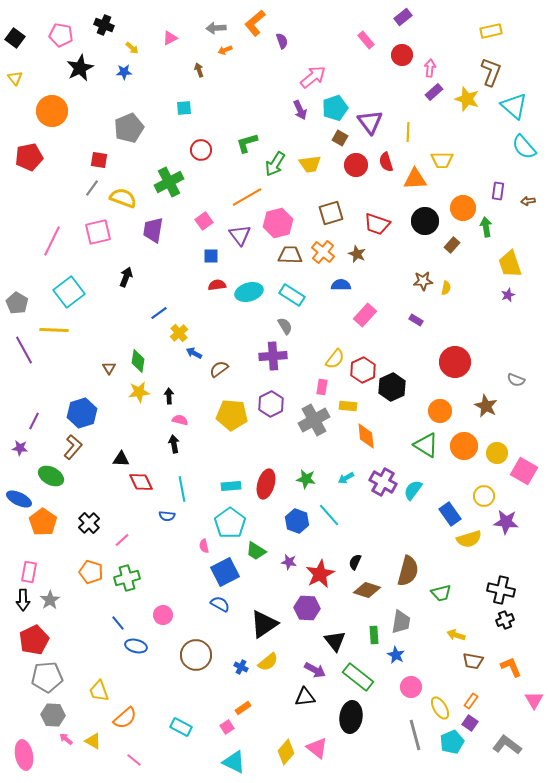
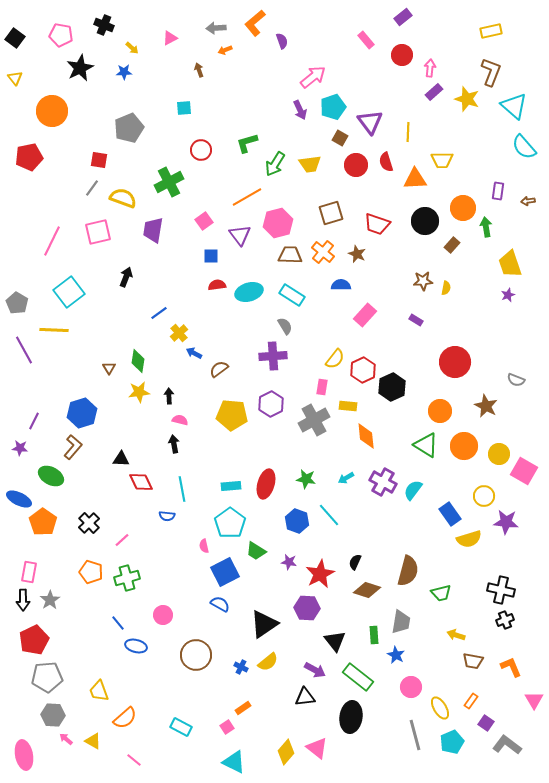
cyan pentagon at (335, 108): moved 2 px left, 1 px up
yellow circle at (497, 453): moved 2 px right, 1 px down
purple square at (470, 723): moved 16 px right
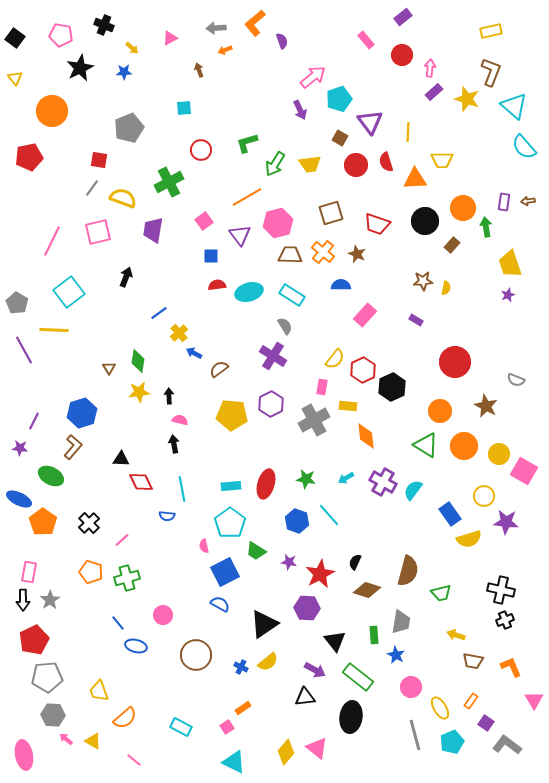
cyan pentagon at (333, 107): moved 6 px right, 8 px up
purple rectangle at (498, 191): moved 6 px right, 11 px down
purple cross at (273, 356): rotated 36 degrees clockwise
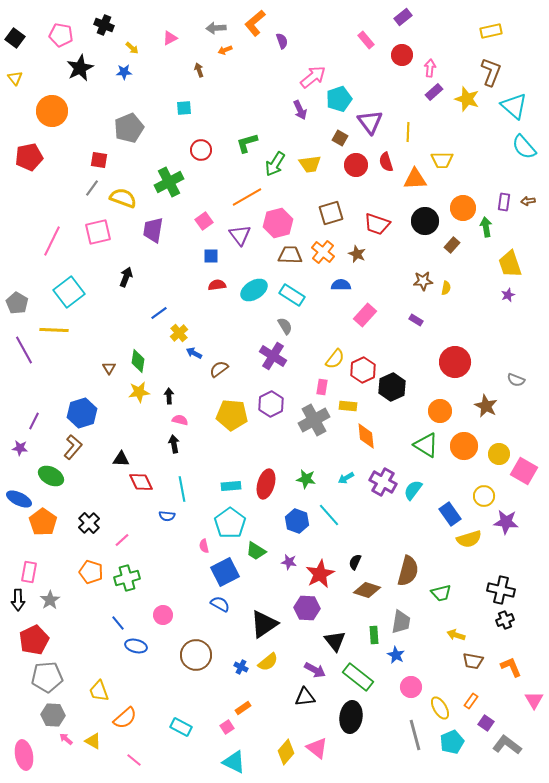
cyan ellipse at (249, 292): moved 5 px right, 2 px up; rotated 16 degrees counterclockwise
black arrow at (23, 600): moved 5 px left
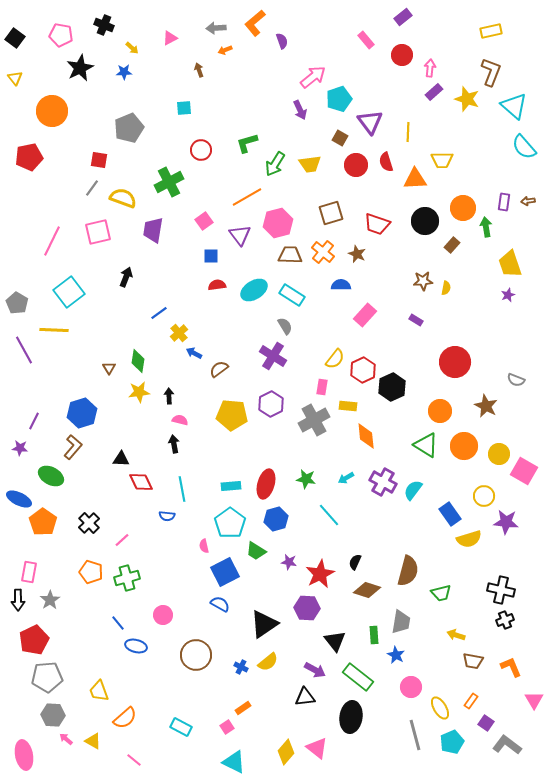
blue hexagon at (297, 521): moved 21 px left, 2 px up; rotated 25 degrees clockwise
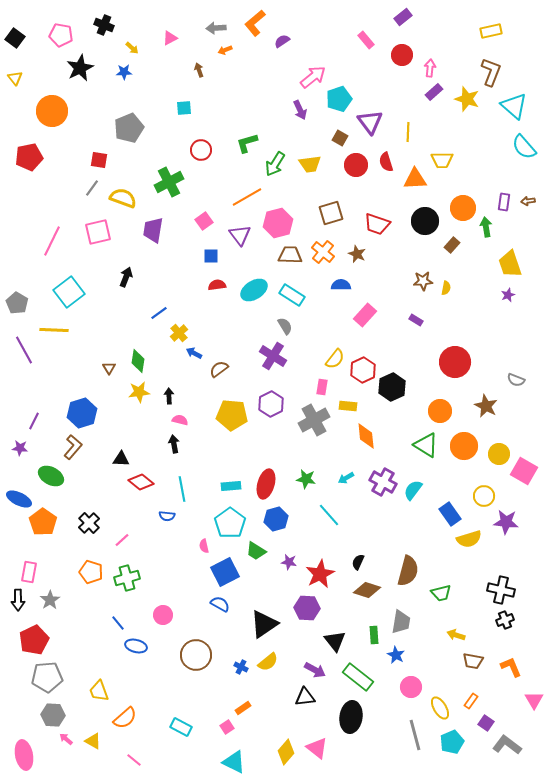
purple semicircle at (282, 41): rotated 105 degrees counterclockwise
red diamond at (141, 482): rotated 25 degrees counterclockwise
black semicircle at (355, 562): moved 3 px right
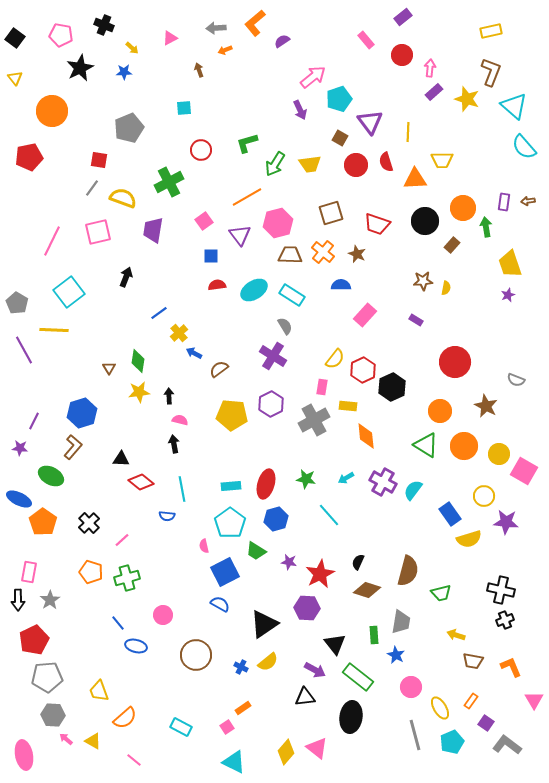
black triangle at (335, 641): moved 3 px down
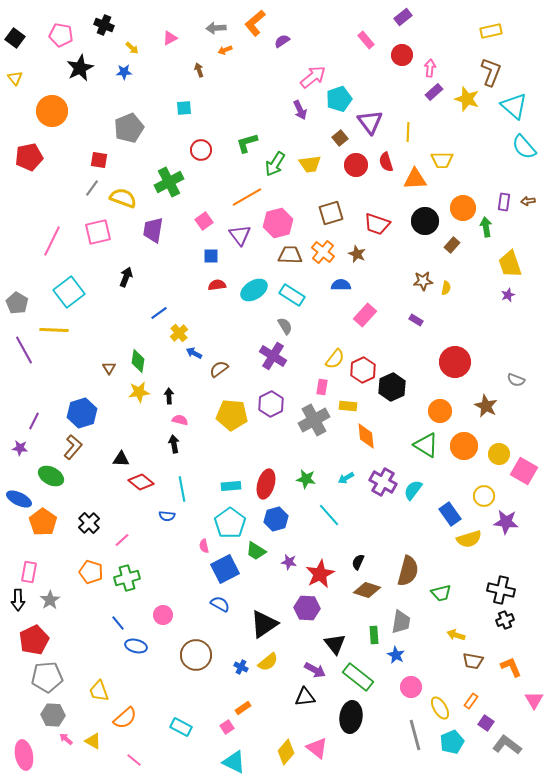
brown square at (340, 138): rotated 21 degrees clockwise
blue square at (225, 572): moved 3 px up
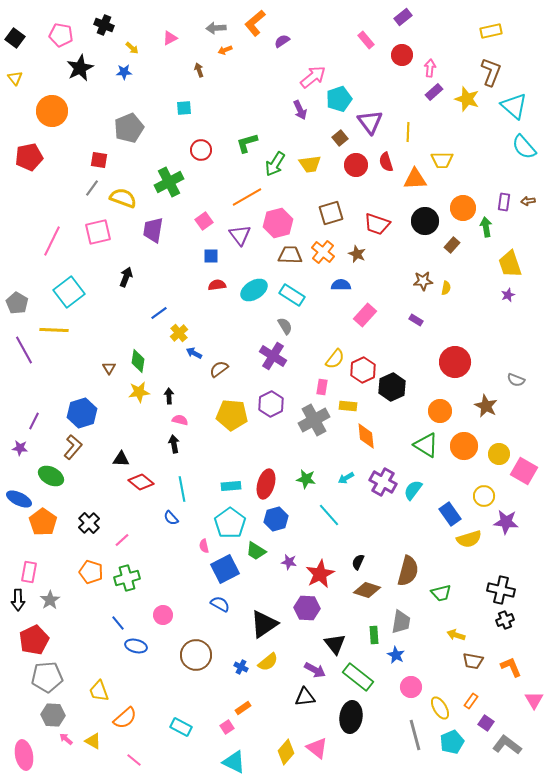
blue semicircle at (167, 516): moved 4 px right, 2 px down; rotated 42 degrees clockwise
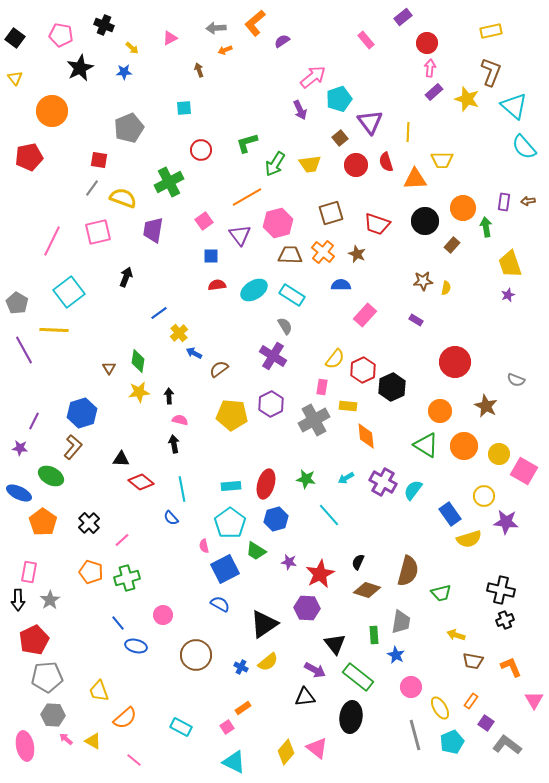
red circle at (402, 55): moved 25 px right, 12 px up
blue ellipse at (19, 499): moved 6 px up
pink ellipse at (24, 755): moved 1 px right, 9 px up
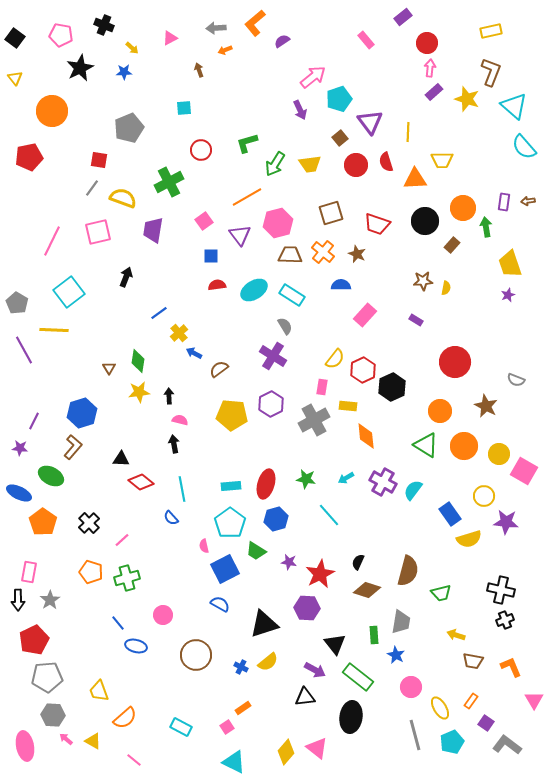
black triangle at (264, 624): rotated 16 degrees clockwise
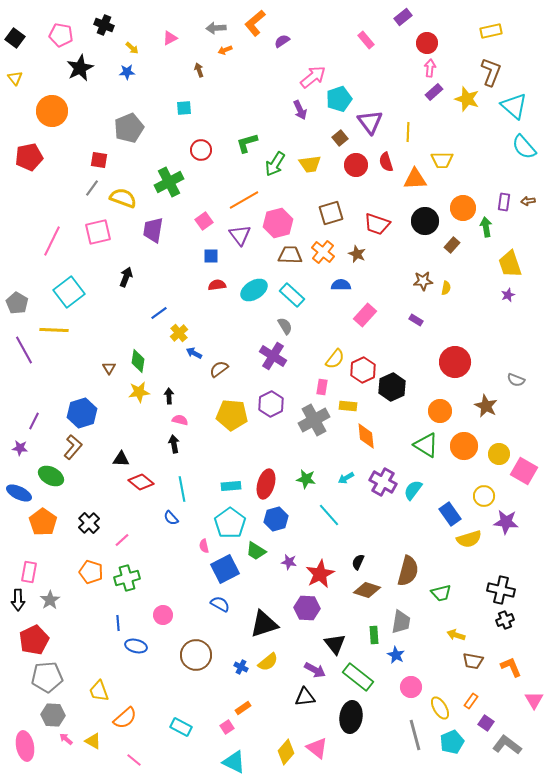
blue star at (124, 72): moved 3 px right
orange line at (247, 197): moved 3 px left, 3 px down
cyan rectangle at (292, 295): rotated 10 degrees clockwise
blue line at (118, 623): rotated 35 degrees clockwise
